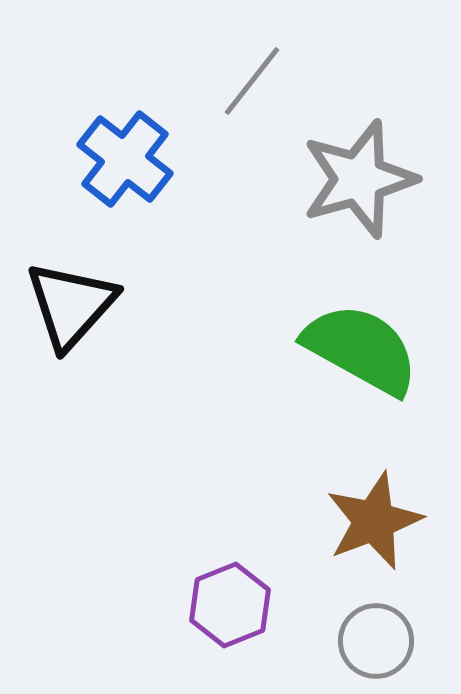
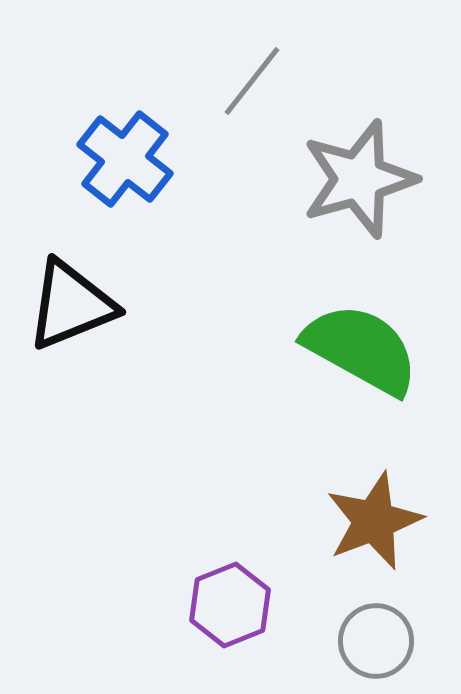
black triangle: rotated 26 degrees clockwise
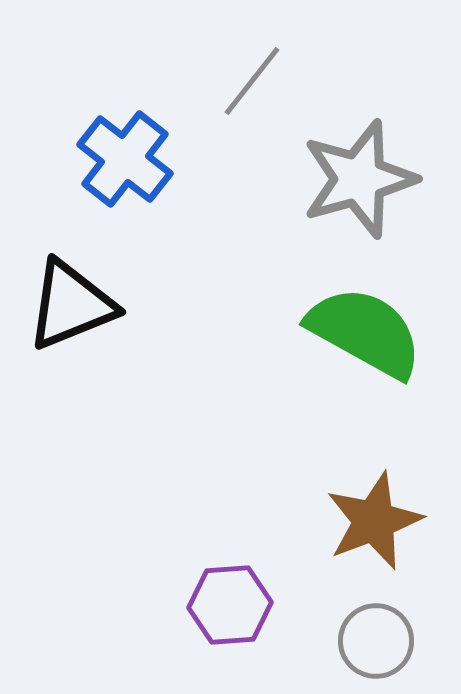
green semicircle: moved 4 px right, 17 px up
purple hexagon: rotated 18 degrees clockwise
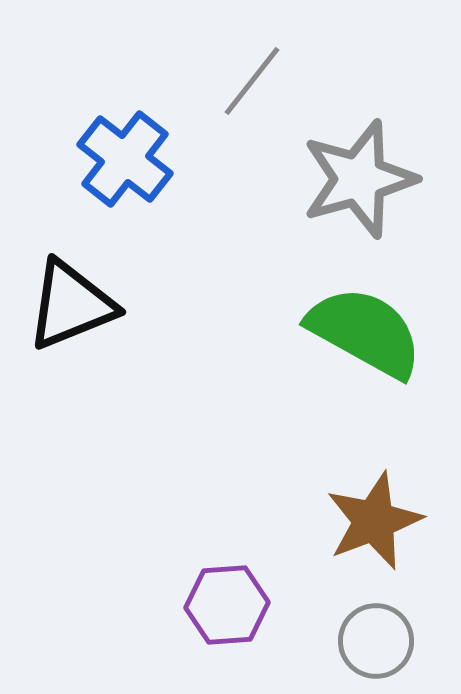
purple hexagon: moved 3 px left
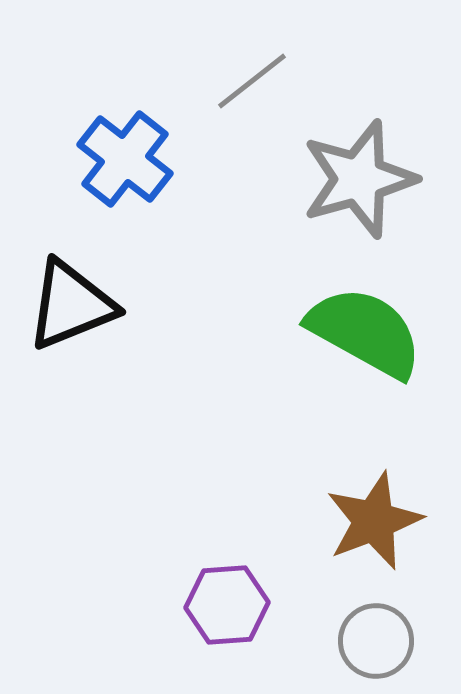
gray line: rotated 14 degrees clockwise
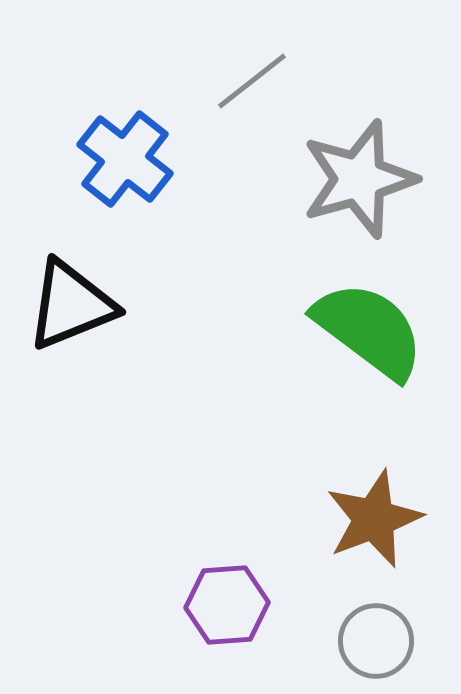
green semicircle: moved 4 px right, 2 px up; rotated 8 degrees clockwise
brown star: moved 2 px up
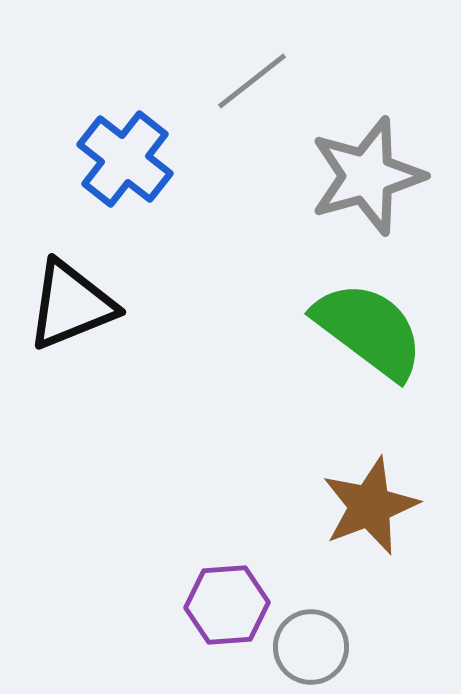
gray star: moved 8 px right, 3 px up
brown star: moved 4 px left, 13 px up
gray circle: moved 65 px left, 6 px down
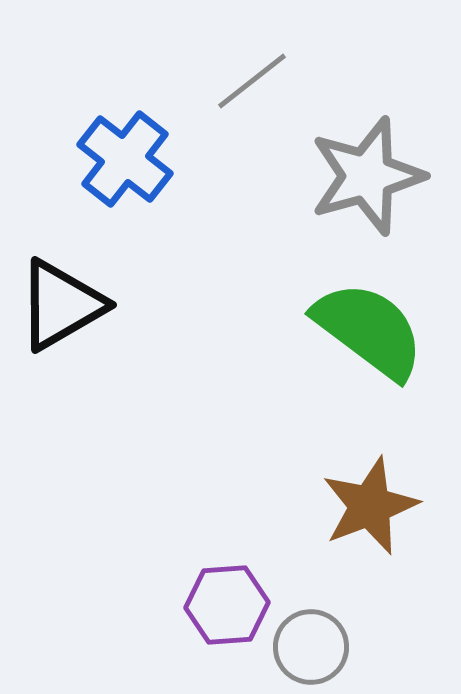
black triangle: moved 10 px left; rotated 8 degrees counterclockwise
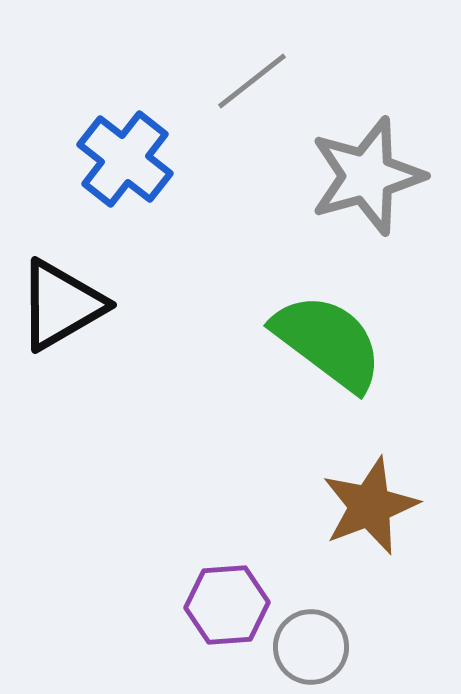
green semicircle: moved 41 px left, 12 px down
